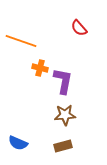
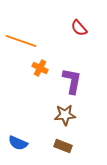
orange cross: rotated 14 degrees clockwise
purple L-shape: moved 9 px right
brown rectangle: rotated 36 degrees clockwise
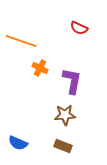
red semicircle: rotated 24 degrees counterclockwise
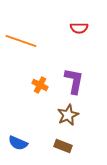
red semicircle: rotated 24 degrees counterclockwise
orange cross: moved 17 px down
purple L-shape: moved 2 px right
brown star: moved 3 px right; rotated 20 degrees counterclockwise
